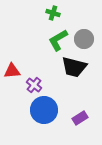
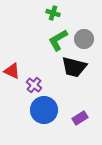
red triangle: rotated 30 degrees clockwise
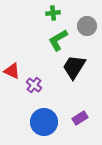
green cross: rotated 24 degrees counterclockwise
gray circle: moved 3 px right, 13 px up
black trapezoid: rotated 108 degrees clockwise
blue circle: moved 12 px down
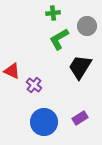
green L-shape: moved 1 px right, 1 px up
black trapezoid: moved 6 px right
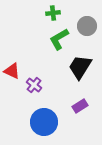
purple rectangle: moved 12 px up
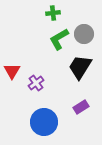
gray circle: moved 3 px left, 8 px down
red triangle: rotated 36 degrees clockwise
purple cross: moved 2 px right, 2 px up; rotated 14 degrees clockwise
purple rectangle: moved 1 px right, 1 px down
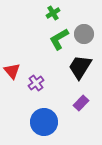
green cross: rotated 24 degrees counterclockwise
red triangle: rotated 12 degrees counterclockwise
purple rectangle: moved 4 px up; rotated 14 degrees counterclockwise
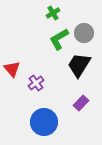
gray circle: moved 1 px up
black trapezoid: moved 1 px left, 2 px up
red triangle: moved 2 px up
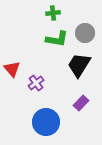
green cross: rotated 24 degrees clockwise
gray circle: moved 1 px right
green L-shape: moved 2 px left; rotated 140 degrees counterclockwise
blue circle: moved 2 px right
